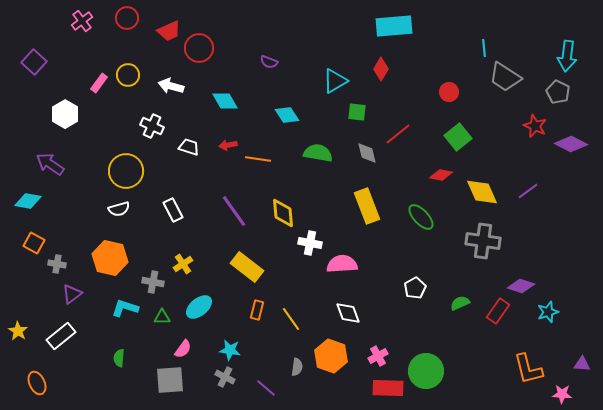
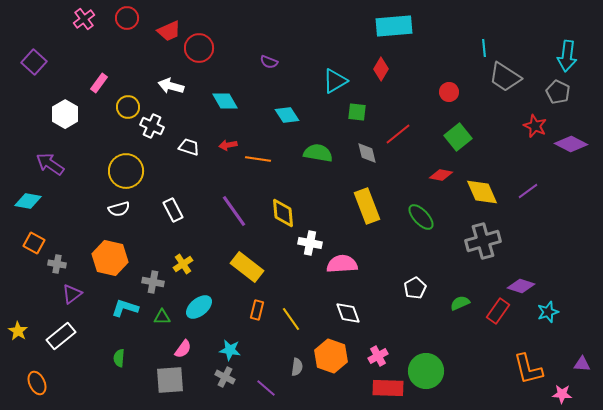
pink cross at (82, 21): moved 2 px right, 2 px up
yellow circle at (128, 75): moved 32 px down
gray cross at (483, 241): rotated 24 degrees counterclockwise
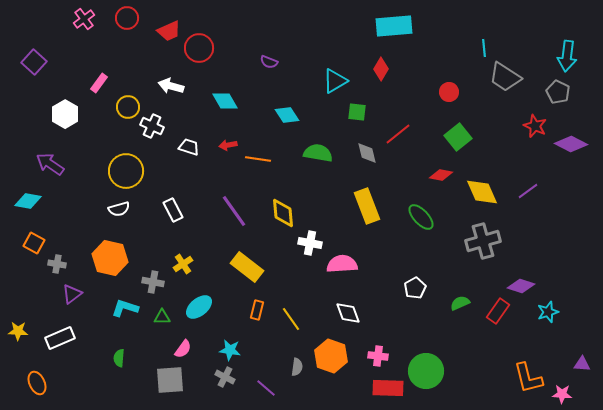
yellow star at (18, 331): rotated 30 degrees counterclockwise
white rectangle at (61, 336): moved 1 px left, 2 px down; rotated 16 degrees clockwise
pink cross at (378, 356): rotated 36 degrees clockwise
orange L-shape at (528, 369): moved 9 px down
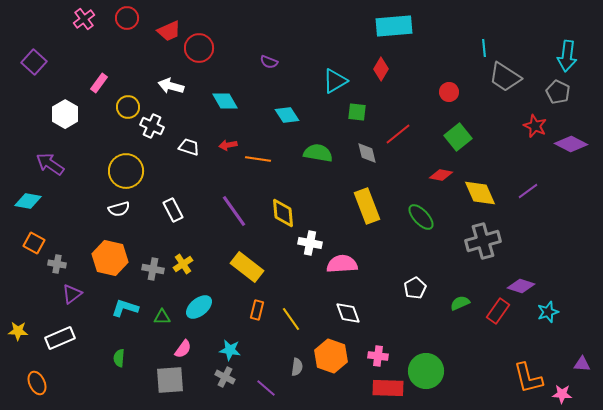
yellow diamond at (482, 192): moved 2 px left, 1 px down
gray cross at (153, 282): moved 13 px up
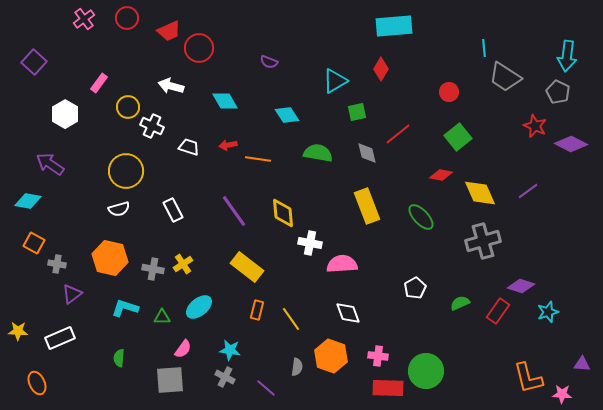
green square at (357, 112): rotated 18 degrees counterclockwise
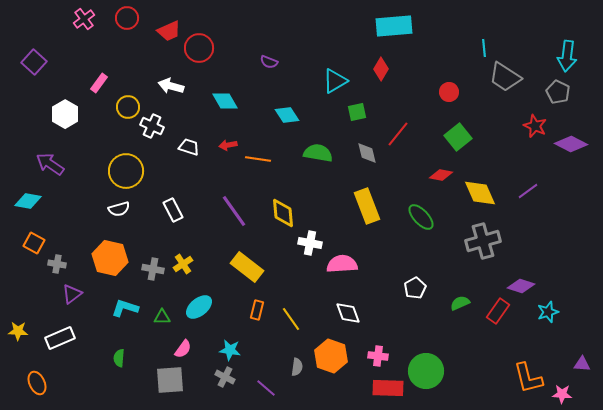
red line at (398, 134): rotated 12 degrees counterclockwise
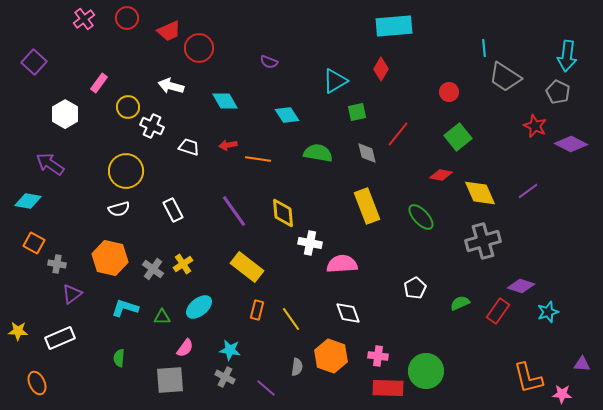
gray cross at (153, 269): rotated 25 degrees clockwise
pink semicircle at (183, 349): moved 2 px right, 1 px up
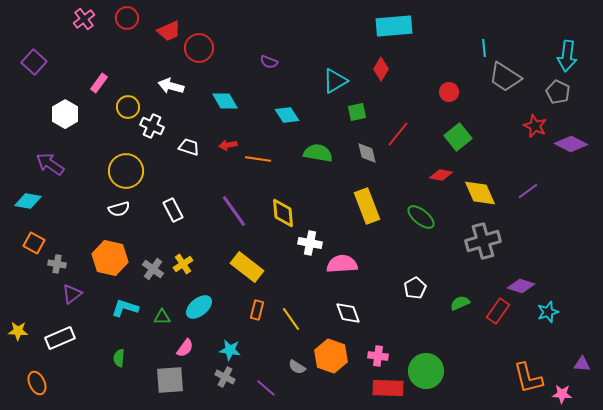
green ellipse at (421, 217): rotated 8 degrees counterclockwise
gray semicircle at (297, 367): rotated 114 degrees clockwise
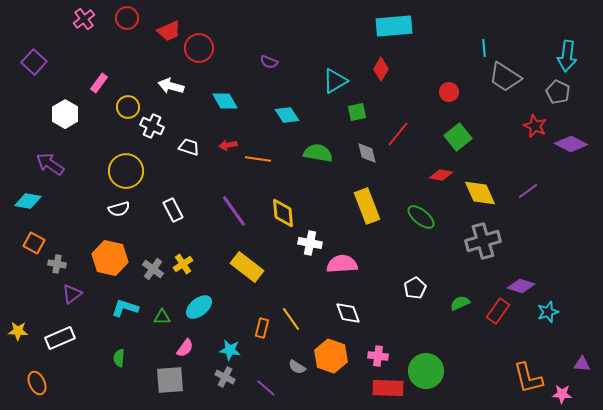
orange rectangle at (257, 310): moved 5 px right, 18 px down
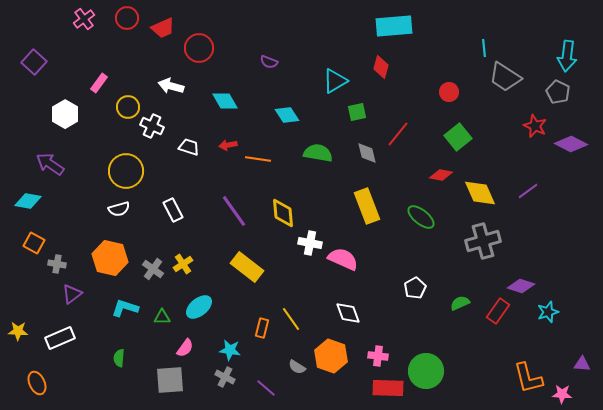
red trapezoid at (169, 31): moved 6 px left, 3 px up
red diamond at (381, 69): moved 2 px up; rotated 15 degrees counterclockwise
pink semicircle at (342, 264): moved 1 px right, 5 px up; rotated 28 degrees clockwise
